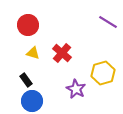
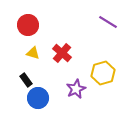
purple star: rotated 18 degrees clockwise
blue circle: moved 6 px right, 3 px up
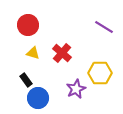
purple line: moved 4 px left, 5 px down
yellow hexagon: moved 3 px left; rotated 15 degrees clockwise
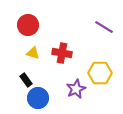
red cross: rotated 30 degrees counterclockwise
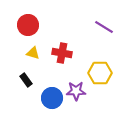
purple star: moved 2 px down; rotated 24 degrees clockwise
blue circle: moved 14 px right
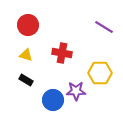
yellow triangle: moved 7 px left, 2 px down
black rectangle: rotated 24 degrees counterclockwise
blue circle: moved 1 px right, 2 px down
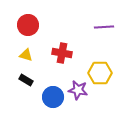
purple line: rotated 36 degrees counterclockwise
purple star: moved 2 px right, 1 px up; rotated 12 degrees clockwise
blue circle: moved 3 px up
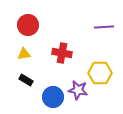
yellow triangle: moved 2 px left, 1 px up; rotated 24 degrees counterclockwise
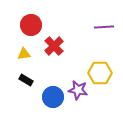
red circle: moved 3 px right
red cross: moved 8 px left, 7 px up; rotated 36 degrees clockwise
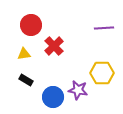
purple line: moved 1 px down
yellow hexagon: moved 2 px right
